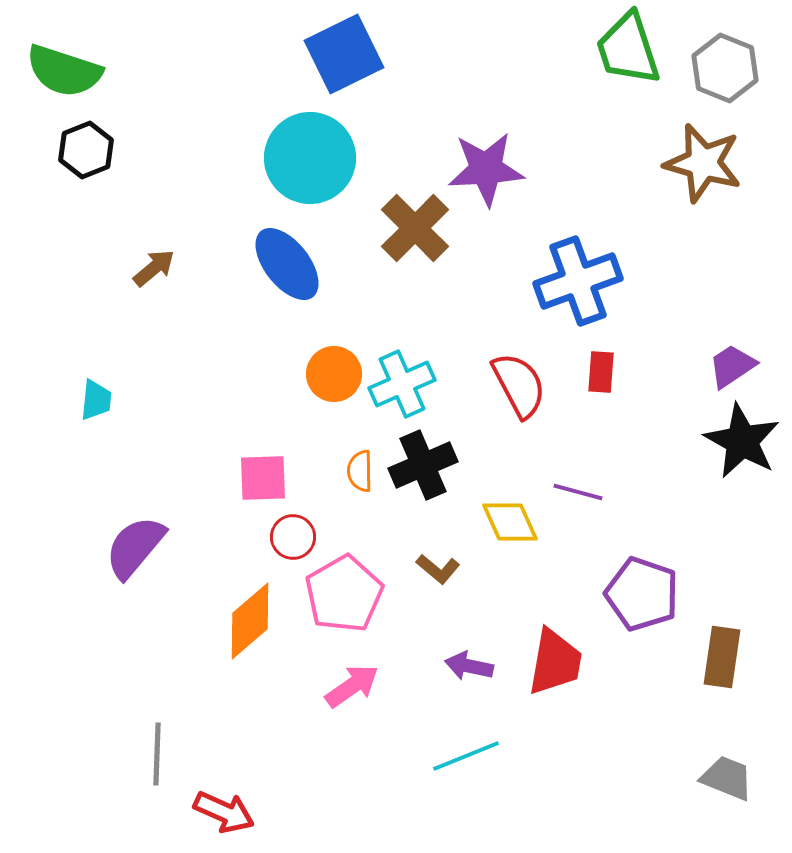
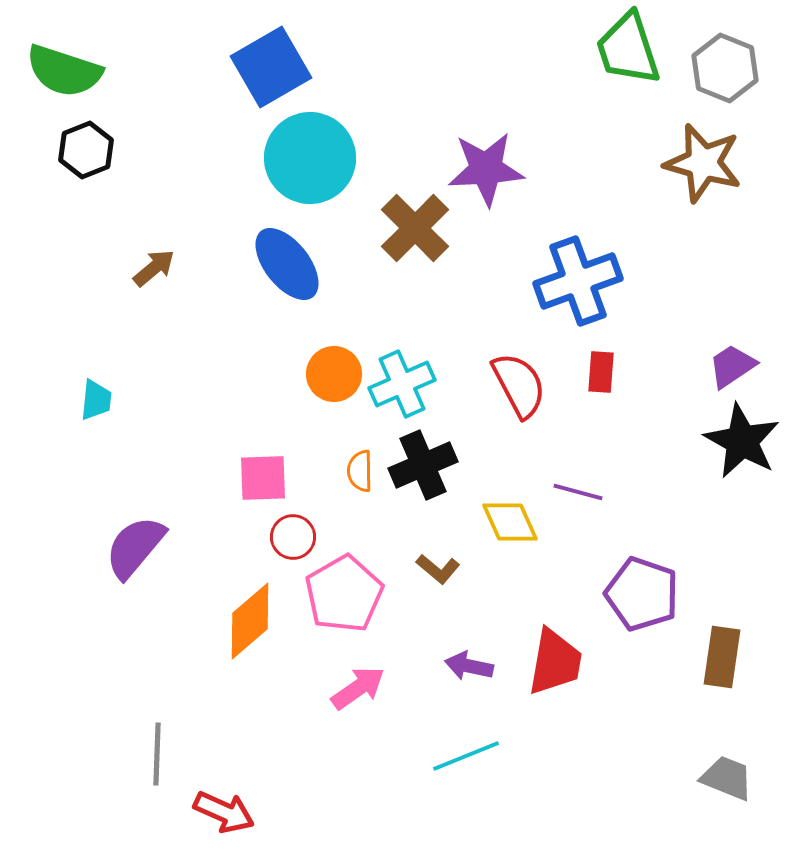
blue square: moved 73 px left, 13 px down; rotated 4 degrees counterclockwise
pink arrow: moved 6 px right, 2 px down
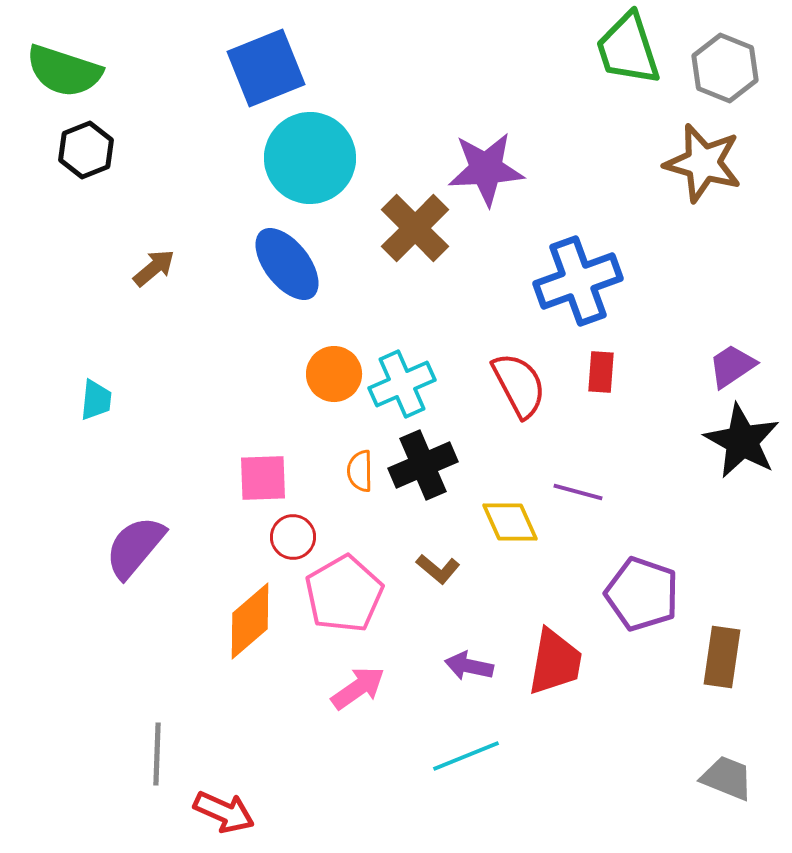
blue square: moved 5 px left, 1 px down; rotated 8 degrees clockwise
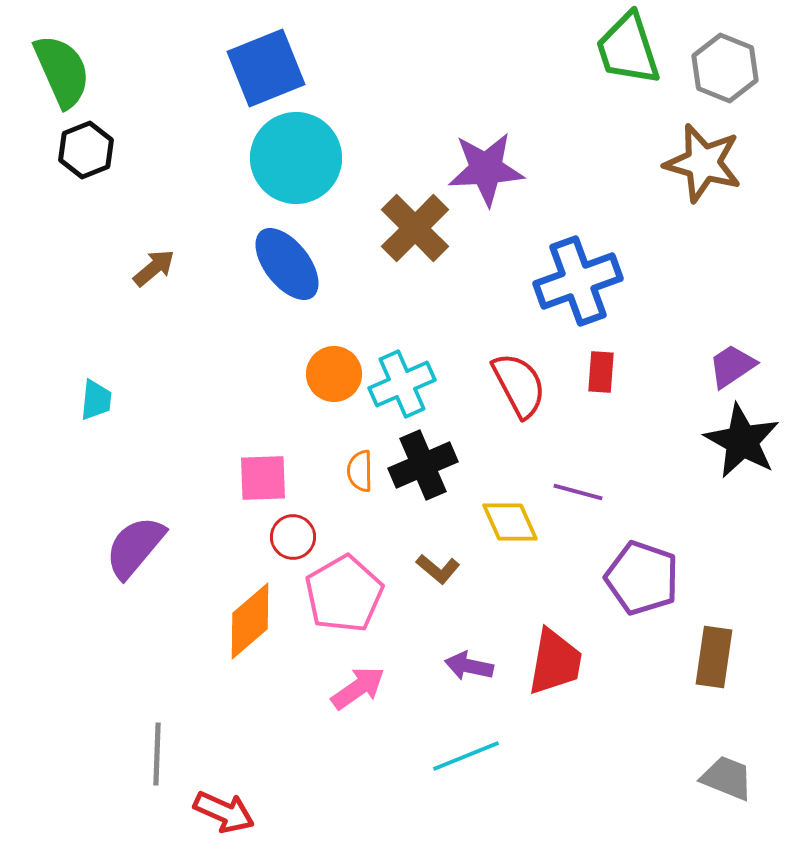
green semicircle: moved 2 px left; rotated 132 degrees counterclockwise
cyan circle: moved 14 px left
purple pentagon: moved 16 px up
brown rectangle: moved 8 px left
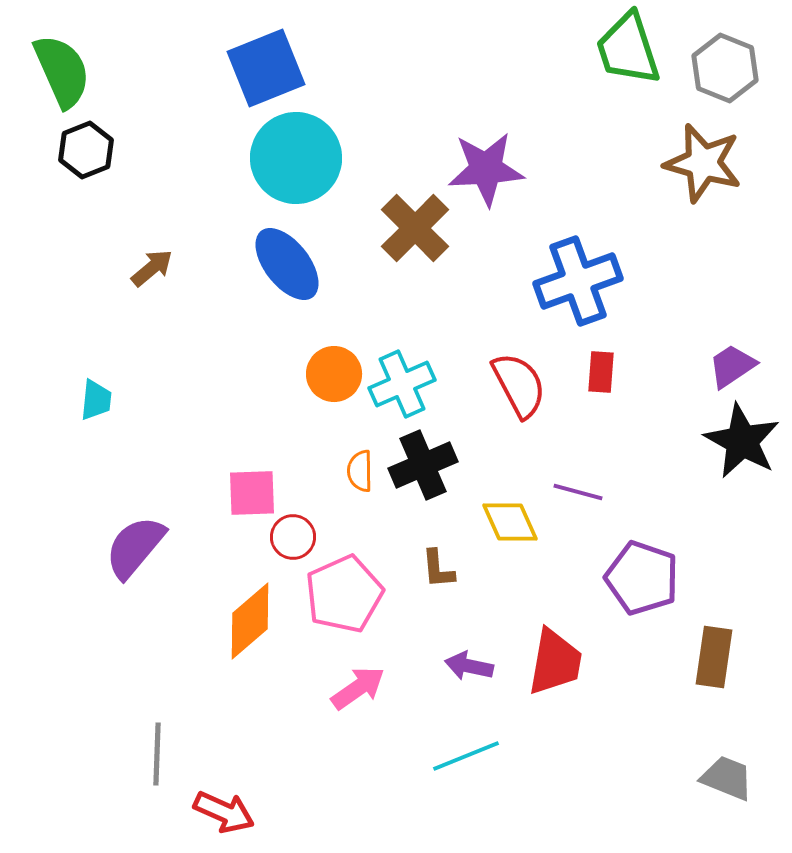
brown arrow: moved 2 px left
pink square: moved 11 px left, 15 px down
brown L-shape: rotated 45 degrees clockwise
pink pentagon: rotated 6 degrees clockwise
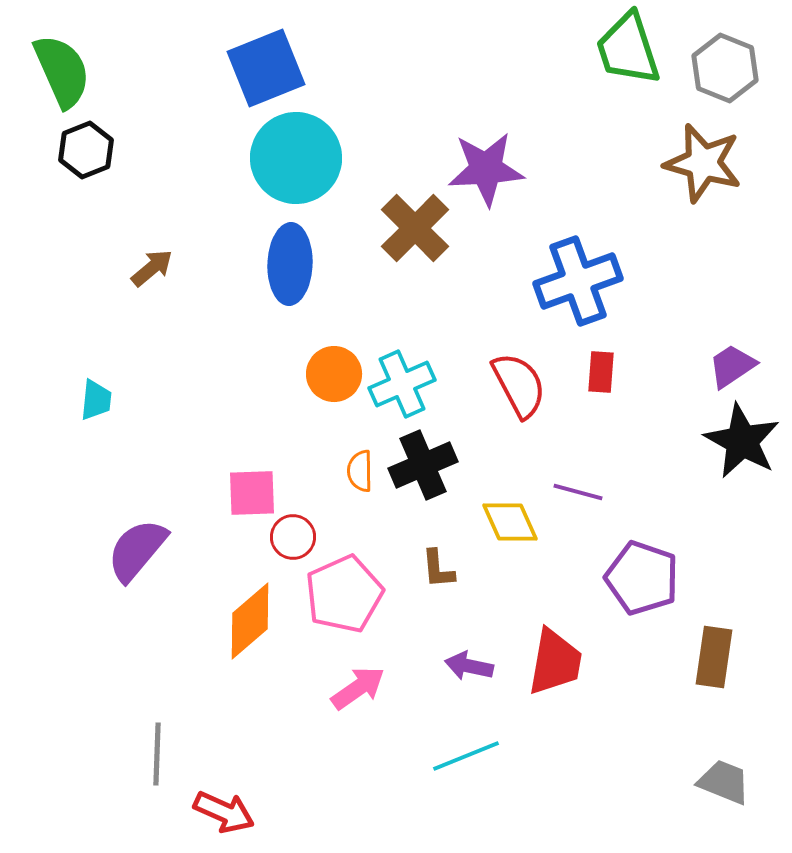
blue ellipse: moved 3 px right; rotated 40 degrees clockwise
purple semicircle: moved 2 px right, 3 px down
gray trapezoid: moved 3 px left, 4 px down
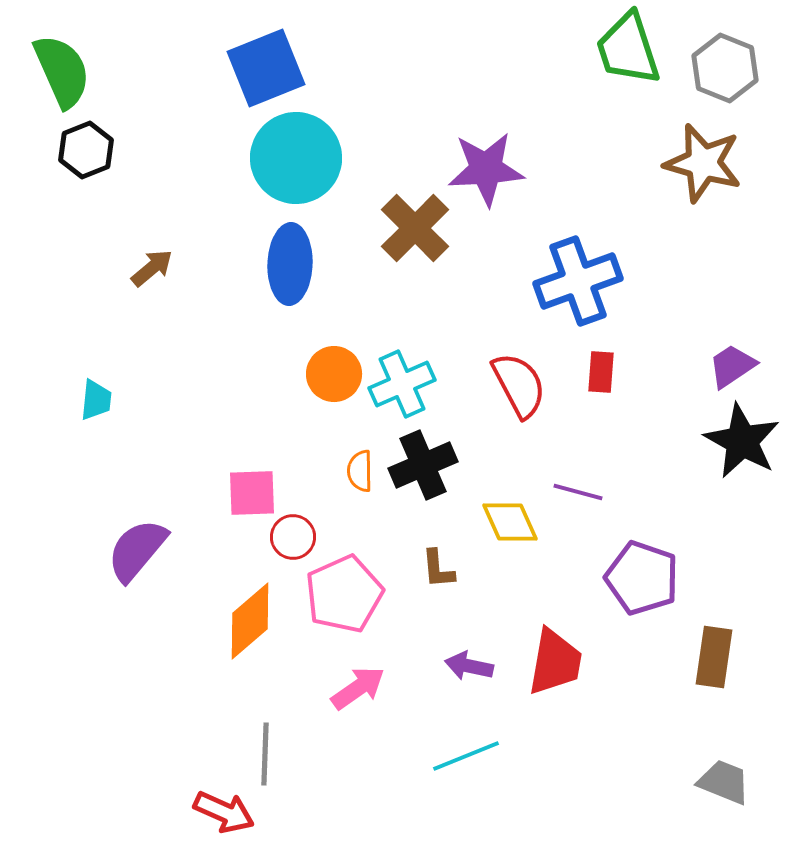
gray line: moved 108 px right
